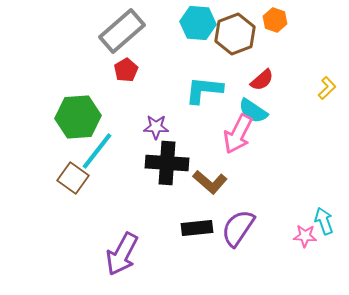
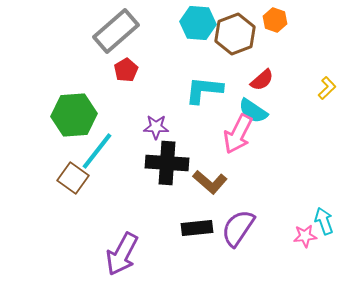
gray rectangle: moved 6 px left
green hexagon: moved 4 px left, 2 px up
pink star: rotated 10 degrees counterclockwise
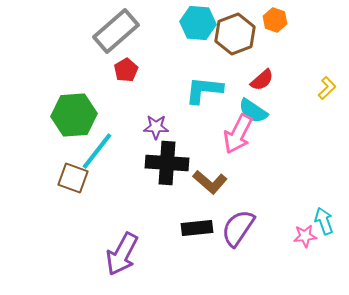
brown square: rotated 16 degrees counterclockwise
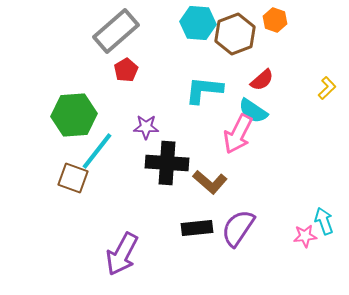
purple star: moved 10 px left
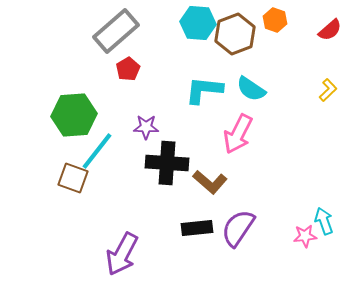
red pentagon: moved 2 px right, 1 px up
red semicircle: moved 68 px right, 50 px up
yellow L-shape: moved 1 px right, 2 px down
cyan semicircle: moved 2 px left, 22 px up
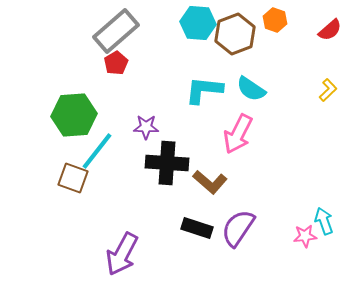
red pentagon: moved 12 px left, 6 px up
black rectangle: rotated 24 degrees clockwise
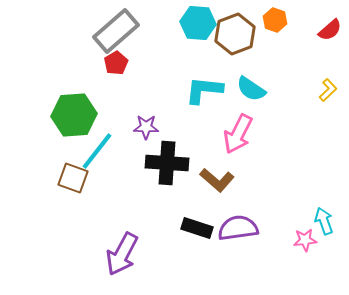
brown L-shape: moved 7 px right, 2 px up
purple semicircle: rotated 48 degrees clockwise
pink star: moved 4 px down
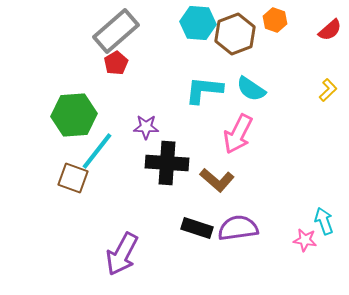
pink star: rotated 15 degrees clockwise
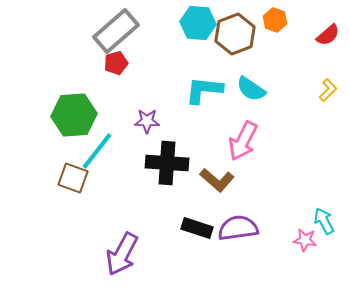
red semicircle: moved 2 px left, 5 px down
red pentagon: rotated 15 degrees clockwise
purple star: moved 1 px right, 6 px up
pink arrow: moved 5 px right, 7 px down
cyan arrow: rotated 8 degrees counterclockwise
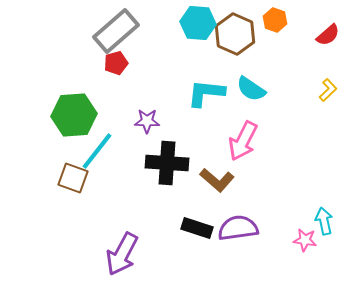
brown hexagon: rotated 15 degrees counterclockwise
cyan L-shape: moved 2 px right, 3 px down
cyan arrow: rotated 16 degrees clockwise
